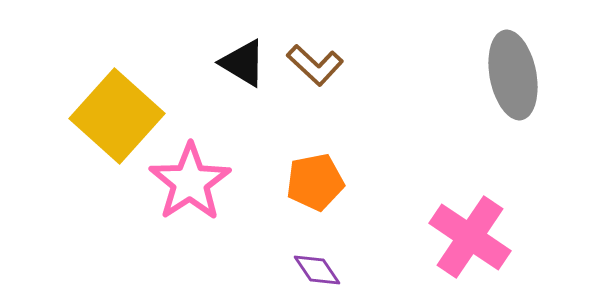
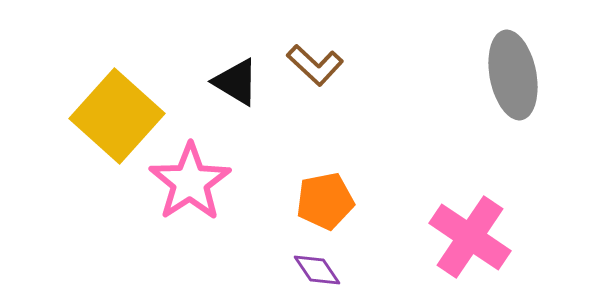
black triangle: moved 7 px left, 19 px down
orange pentagon: moved 10 px right, 19 px down
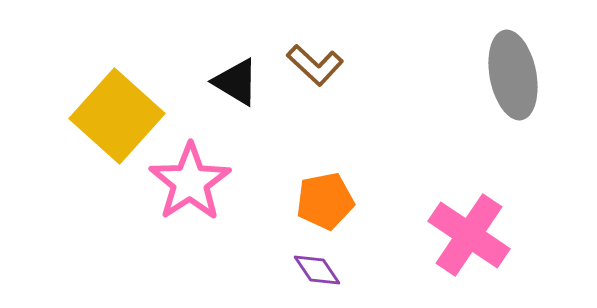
pink cross: moved 1 px left, 2 px up
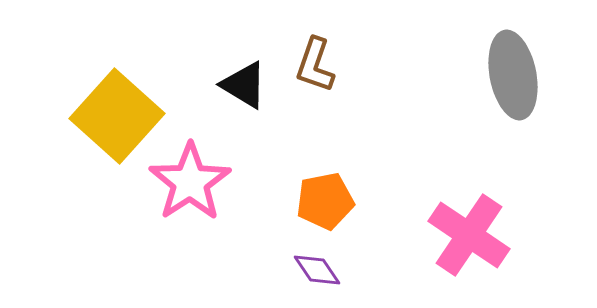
brown L-shape: rotated 66 degrees clockwise
black triangle: moved 8 px right, 3 px down
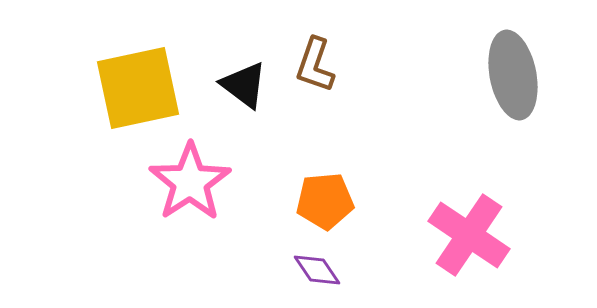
black triangle: rotated 6 degrees clockwise
yellow square: moved 21 px right, 28 px up; rotated 36 degrees clockwise
orange pentagon: rotated 6 degrees clockwise
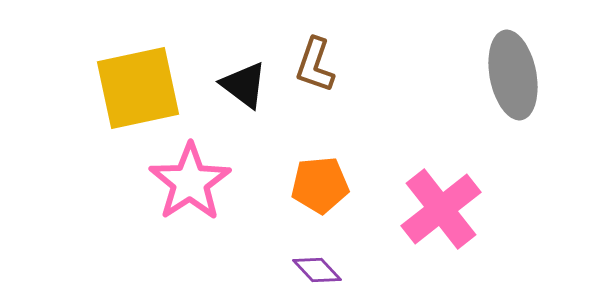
orange pentagon: moved 5 px left, 16 px up
pink cross: moved 28 px left, 26 px up; rotated 18 degrees clockwise
purple diamond: rotated 9 degrees counterclockwise
